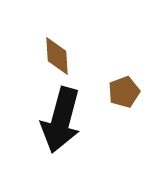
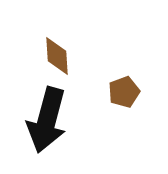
black arrow: moved 14 px left
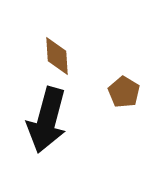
brown pentagon: rotated 20 degrees counterclockwise
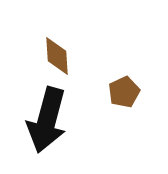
brown pentagon: rotated 16 degrees clockwise
